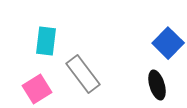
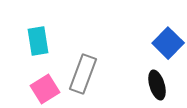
cyan rectangle: moved 8 px left; rotated 16 degrees counterclockwise
gray rectangle: rotated 57 degrees clockwise
pink square: moved 8 px right
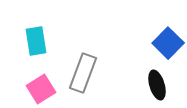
cyan rectangle: moved 2 px left
gray rectangle: moved 1 px up
pink square: moved 4 px left
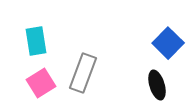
pink square: moved 6 px up
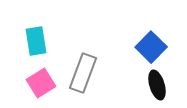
blue square: moved 17 px left, 4 px down
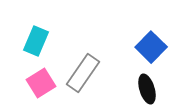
cyan rectangle: rotated 32 degrees clockwise
gray rectangle: rotated 15 degrees clockwise
black ellipse: moved 10 px left, 4 px down
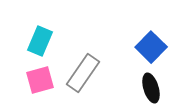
cyan rectangle: moved 4 px right
pink square: moved 1 px left, 3 px up; rotated 16 degrees clockwise
black ellipse: moved 4 px right, 1 px up
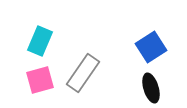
blue square: rotated 12 degrees clockwise
